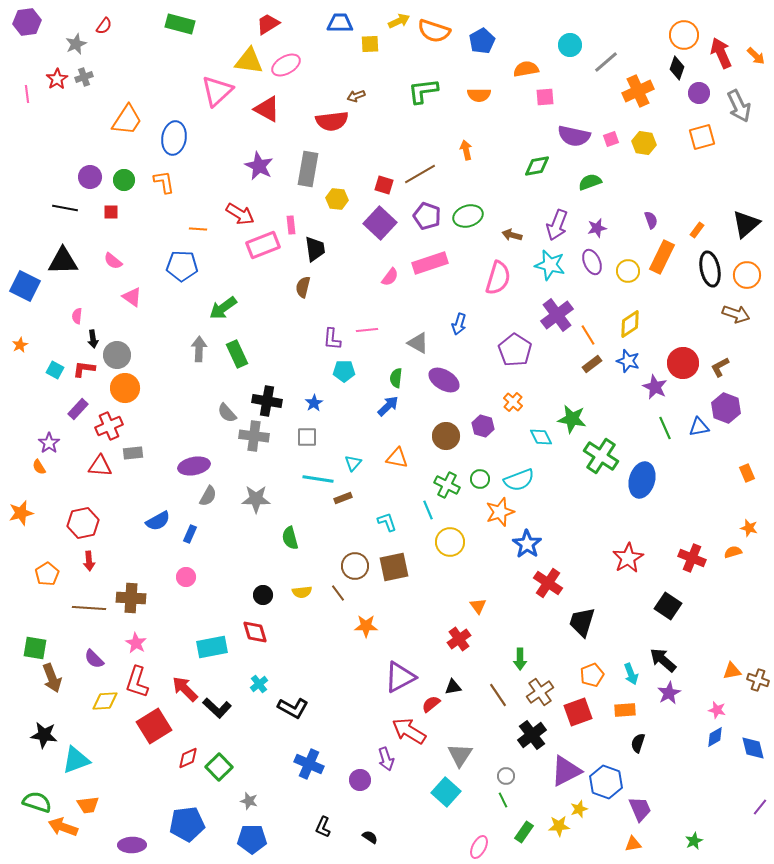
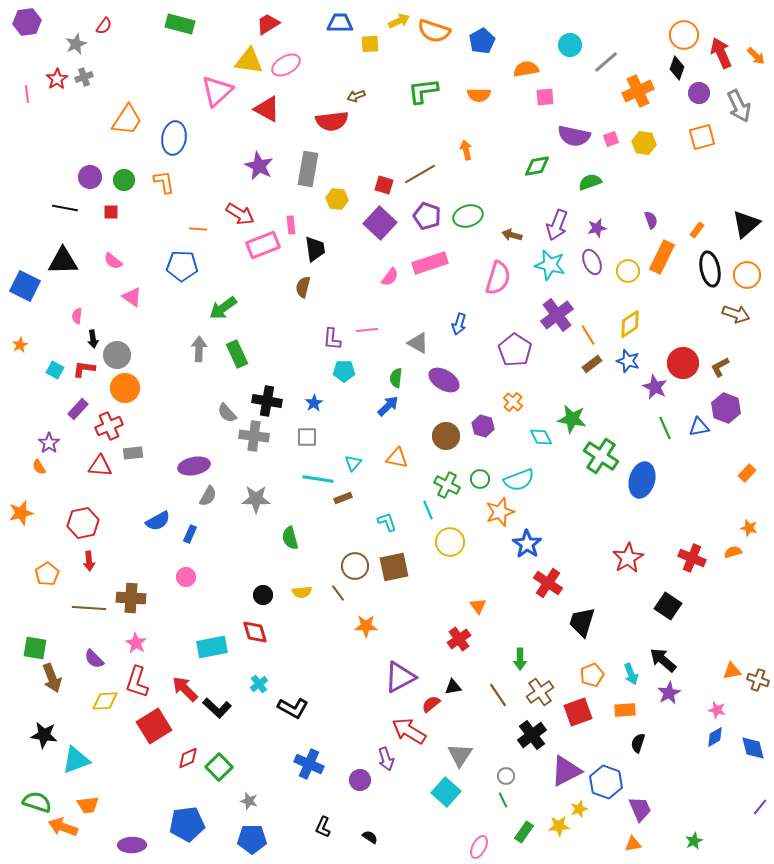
orange rectangle at (747, 473): rotated 66 degrees clockwise
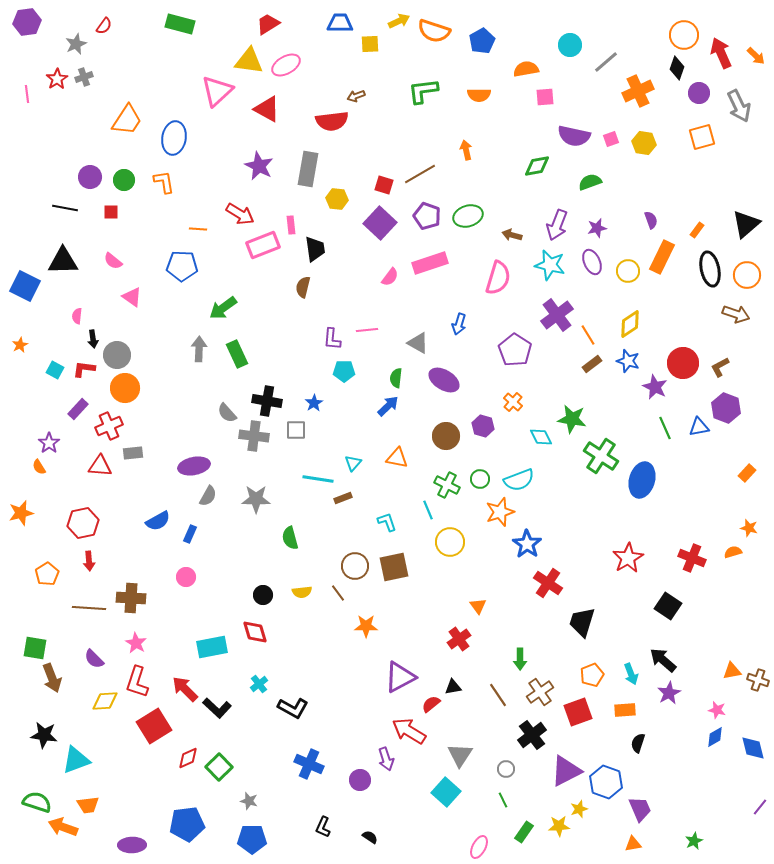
gray square at (307, 437): moved 11 px left, 7 px up
gray circle at (506, 776): moved 7 px up
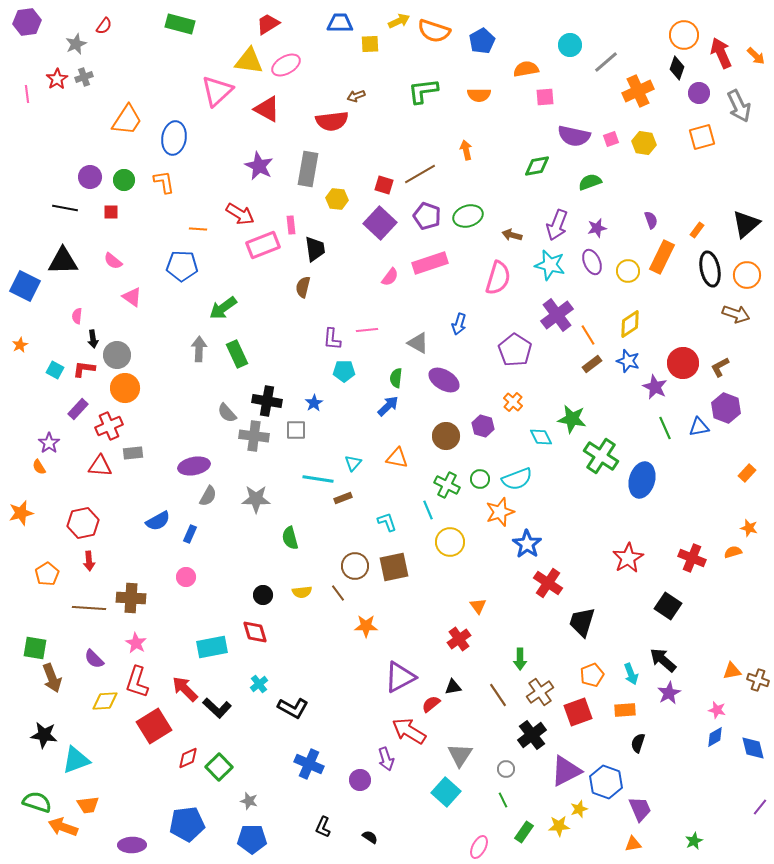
cyan semicircle at (519, 480): moved 2 px left, 1 px up
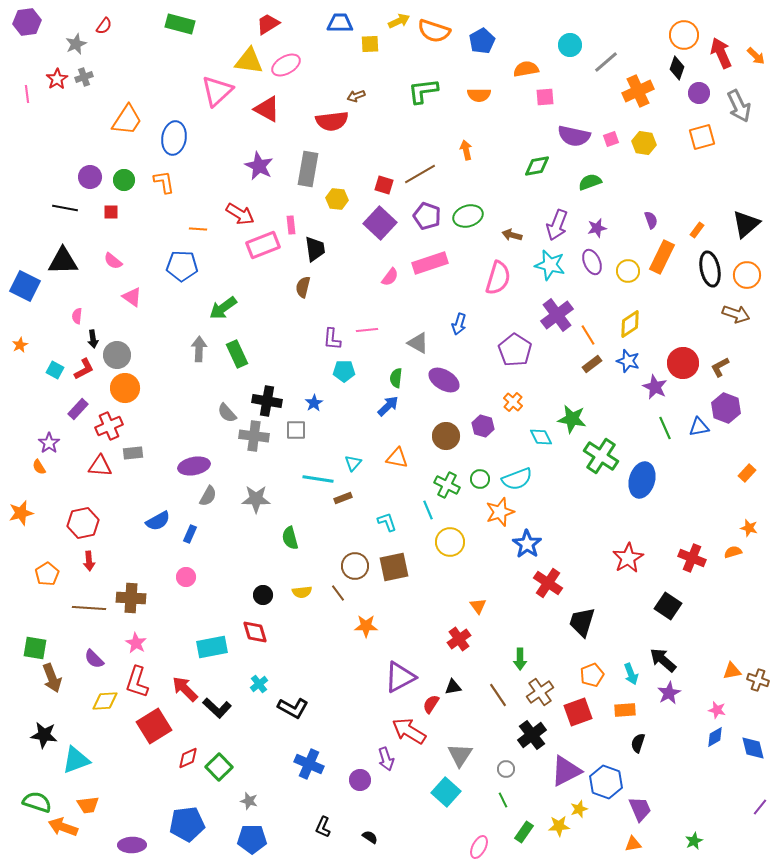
red L-shape at (84, 369): rotated 145 degrees clockwise
red semicircle at (431, 704): rotated 18 degrees counterclockwise
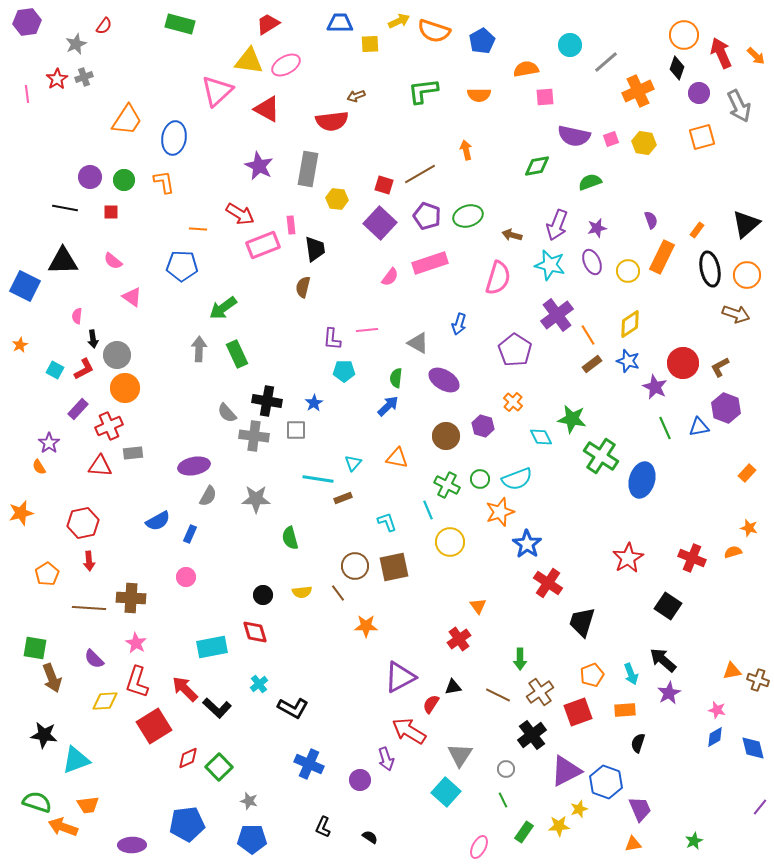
brown line at (498, 695): rotated 30 degrees counterclockwise
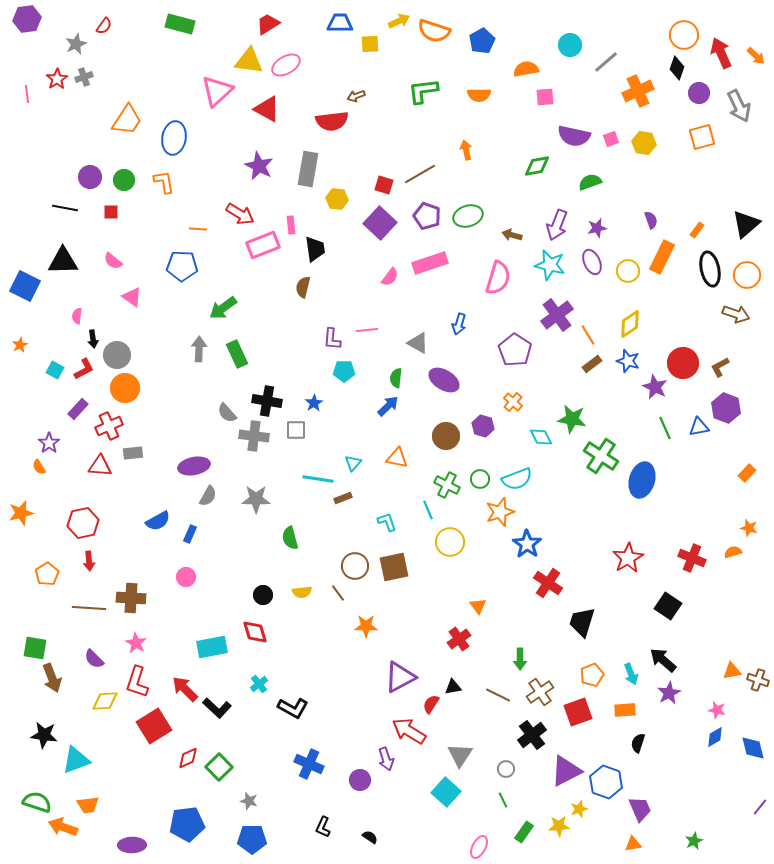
purple hexagon at (27, 22): moved 3 px up
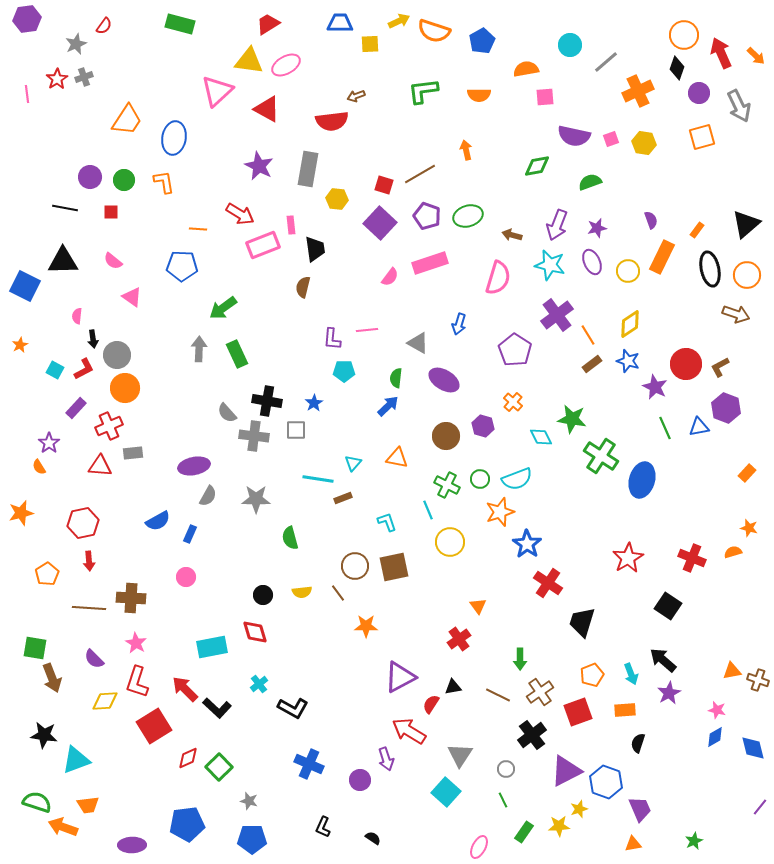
red circle at (683, 363): moved 3 px right, 1 px down
purple rectangle at (78, 409): moved 2 px left, 1 px up
black semicircle at (370, 837): moved 3 px right, 1 px down
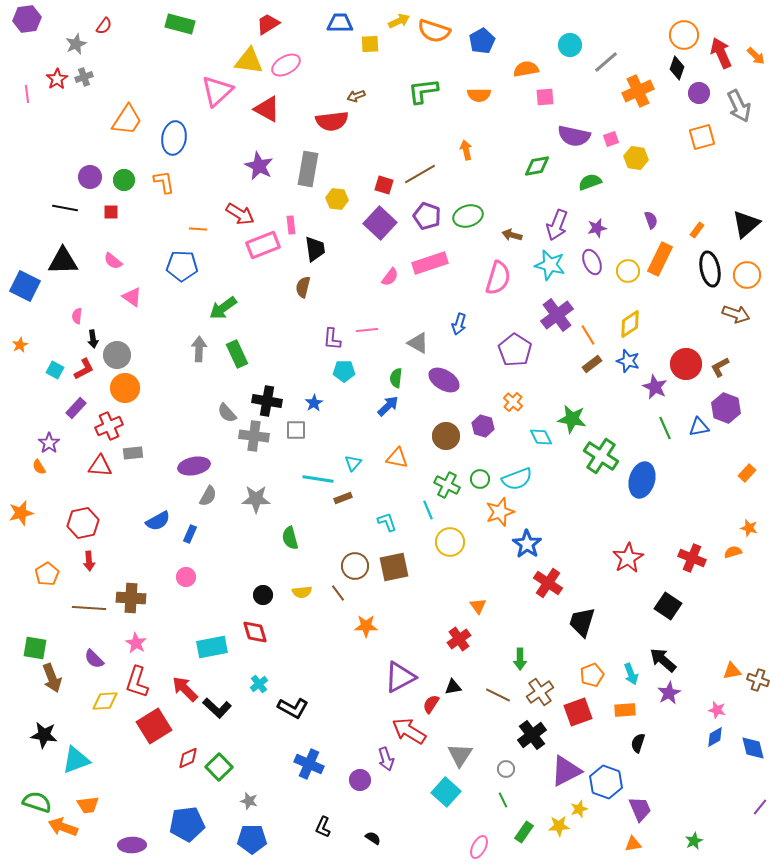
yellow hexagon at (644, 143): moved 8 px left, 15 px down
orange rectangle at (662, 257): moved 2 px left, 2 px down
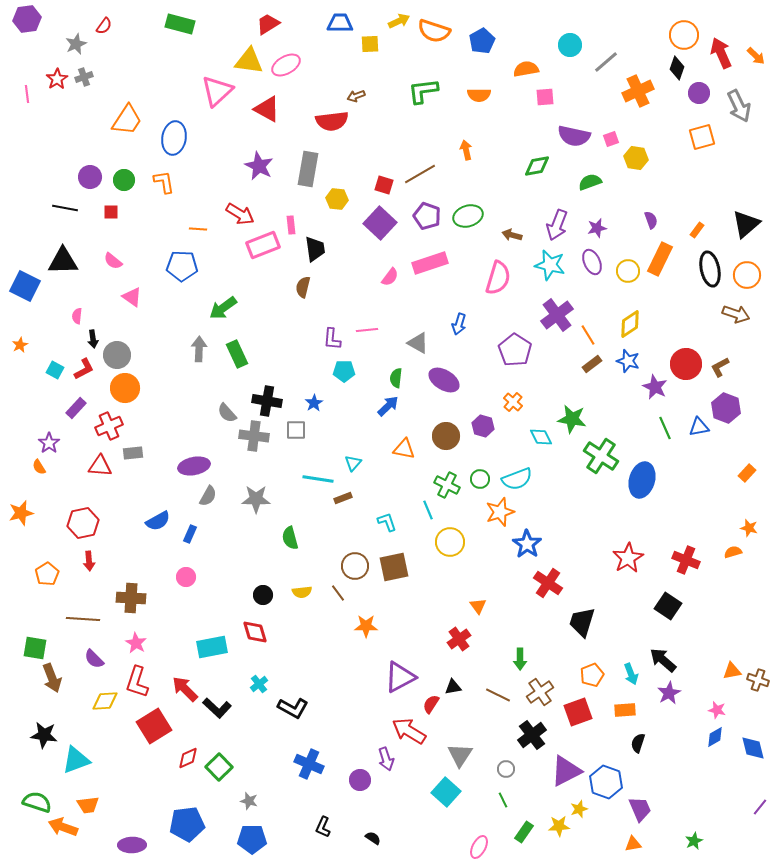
orange triangle at (397, 458): moved 7 px right, 9 px up
red cross at (692, 558): moved 6 px left, 2 px down
brown line at (89, 608): moved 6 px left, 11 px down
